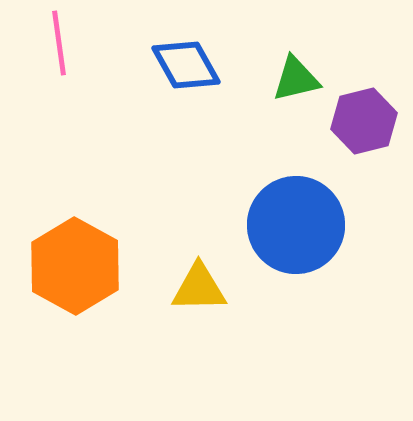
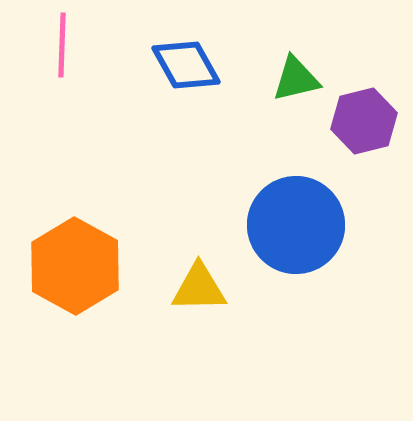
pink line: moved 3 px right, 2 px down; rotated 10 degrees clockwise
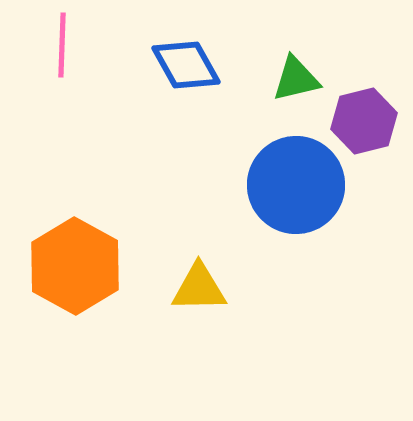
blue circle: moved 40 px up
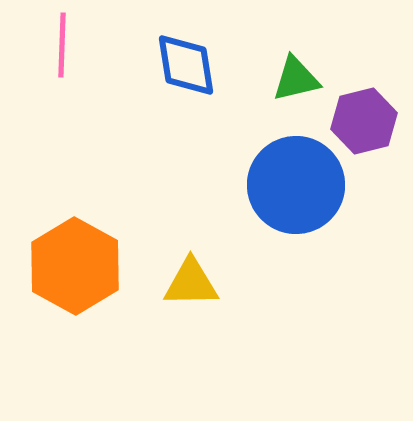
blue diamond: rotated 20 degrees clockwise
yellow triangle: moved 8 px left, 5 px up
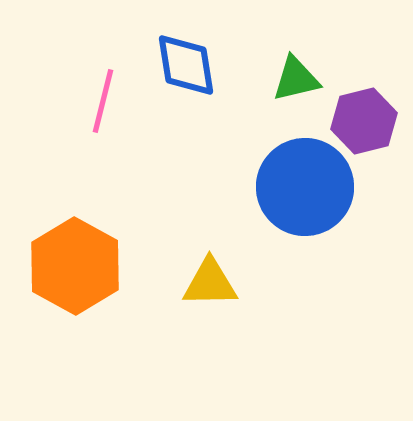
pink line: moved 41 px right, 56 px down; rotated 12 degrees clockwise
blue circle: moved 9 px right, 2 px down
yellow triangle: moved 19 px right
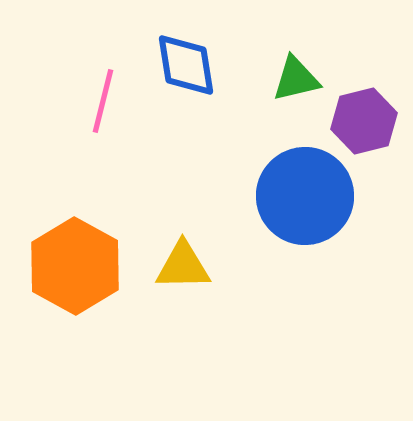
blue circle: moved 9 px down
yellow triangle: moved 27 px left, 17 px up
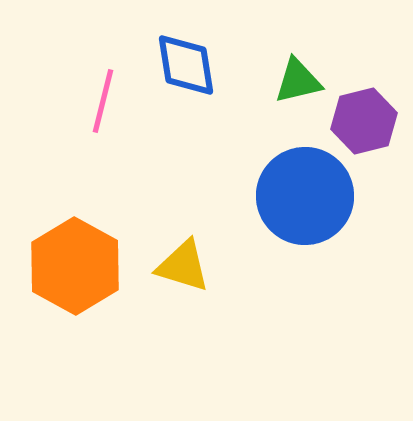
green triangle: moved 2 px right, 2 px down
yellow triangle: rotated 18 degrees clockwise
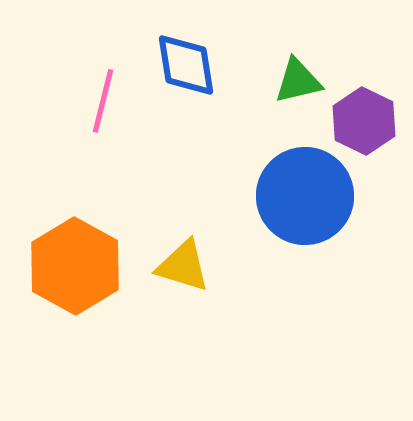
purple hexagon: rotated 20 degrees counterclockwise
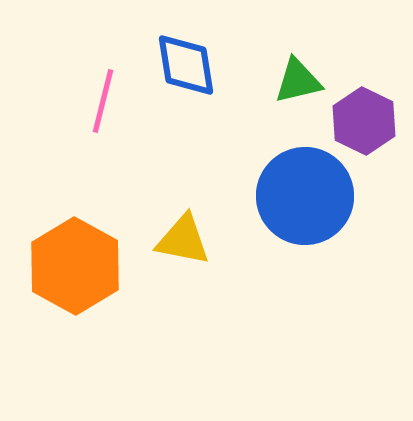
yellow triangle: moved 26 px up; rotated 6 degrees counterclockwise
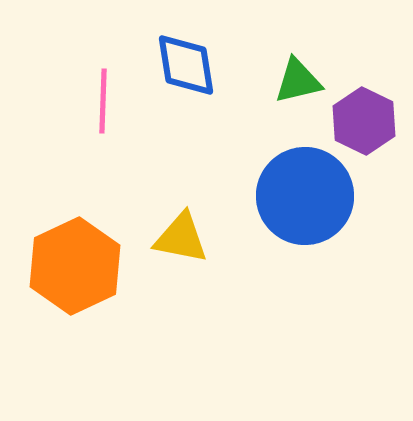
pink line: rotated 12 degrees counterclockwise
yellow triangle: moved 2 px left, 2 px up
orange hexagon: rotated 6 degrees clockwise
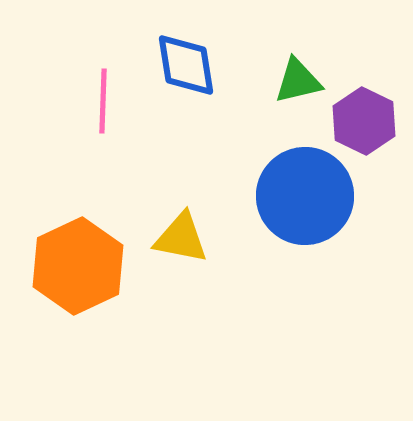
orange hexagon: moved 3 px right
